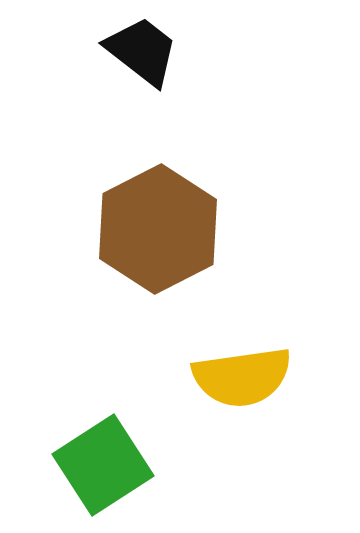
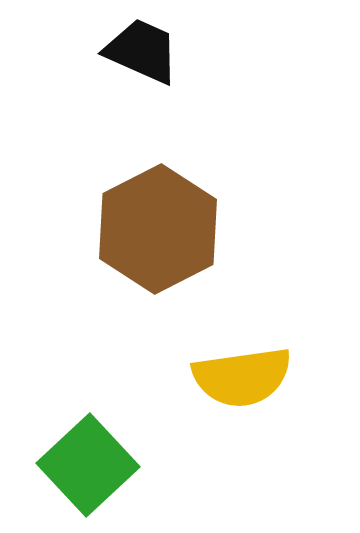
black trapezoid: rotated 14 degrees counterclockwise
green square: moved 15 px left; rotated 10 degrees counterclockwise
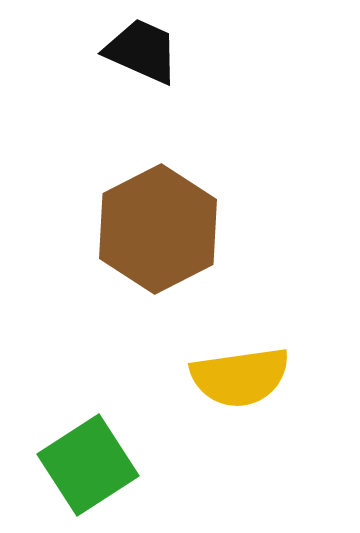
yellow semicircle: moved 2 px left
green square: rotated 10 degrees clockwise
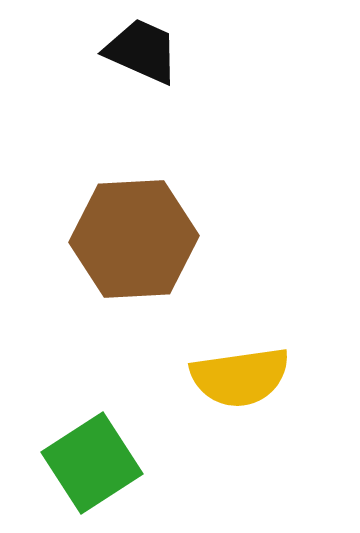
brown hexagon: moved 24 px left, 10 px down; rotated 24 degrees clockwise
green square: moved 4 px right, 2 px up
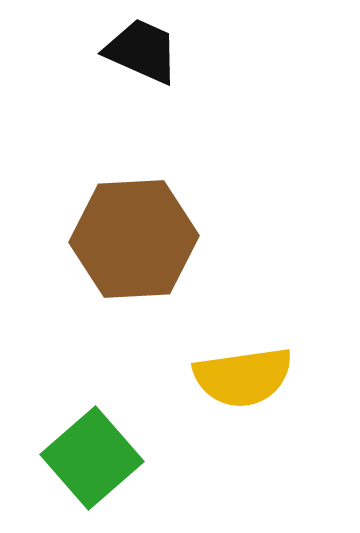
yellow semicircle: moved 3 px right
green square: moved 5 px up; rotated 8 degrees counterclockwise
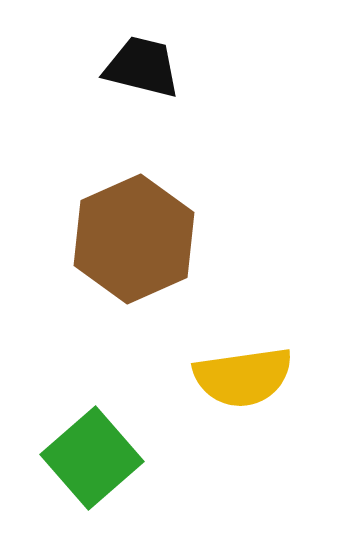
black trapezoid: moved 16 px down; rotated 10 degrees counterclockwise
brown hexagon: rotated 21 degrees counterclockwise
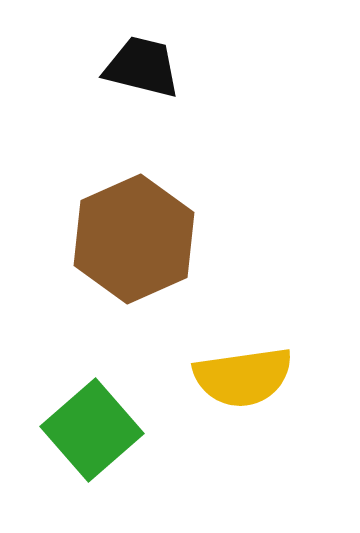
green square: moved 28 px up
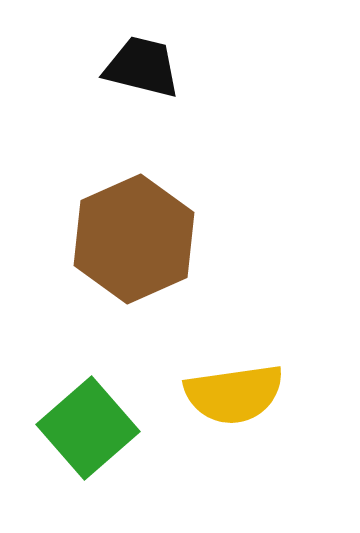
yellow semicircle: moved 9 px left, 17 px down
green square: moved 4 px left, 2 px up
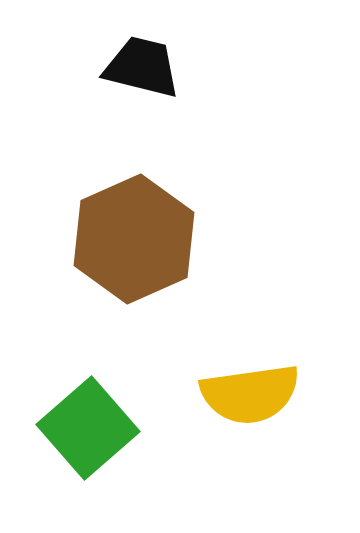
yellow semicircle: moved 16 px right
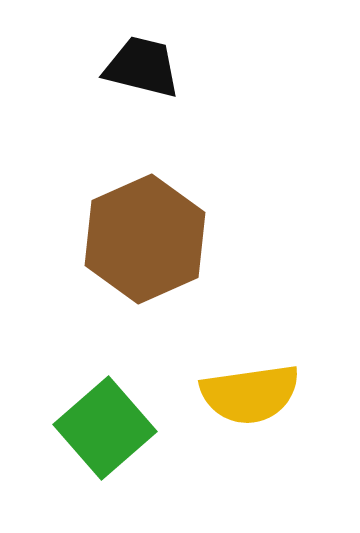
brown hexagon: moved 11 px right
green square: moved 17 px right
